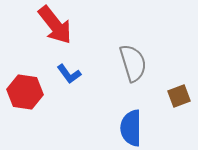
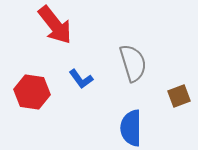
blue L-shape: moved 12 px right, 5 px down
red hexagon: moved 7 px right
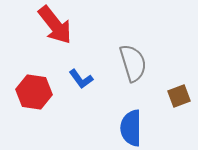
red hexagon: moved 2 px right
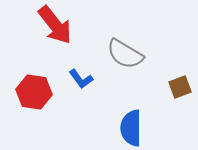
gray semicircle: moved 8 px left, 9 px up; rotated 138 degrees clockwise
brown square: moved 1 px right, 9 px up
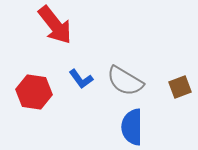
gray semicircle: moved 27 px down
blue semicircle: moved 1 px right, 1 px up
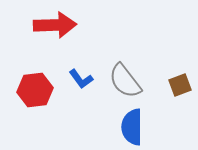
red arrow: rotated 54 degrees counterclockwise
gray semicircle: rotated 21 degrees clockwise
brown square: moved 2 px up
red hexagon: moved 1 px right, 2 px up; rotated 16 degrees counterclockwise
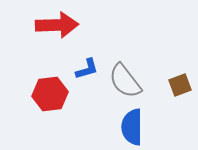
red arrow: moved 2 px right
blue L-shape: moved 6 px right, 10 px up; rotated 70 degrees counterclockwise
red hexagon: moved 15 px right, 4 px down
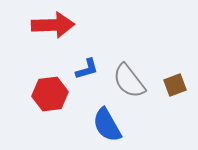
red arrow: moved 4 px left
gray semicircle: moved 4 px right
brown square: moved 5 px left
blue semicircle: moved 25 px left, 2 px up; rotated 30 degrees counterclockwise
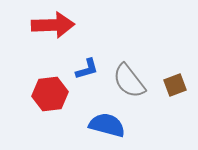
blue semicircle: rotated 135 degrees clockwise
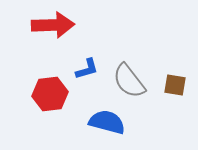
brown square: rotated 30 degrees clockwise
blue semicircle: moved 3 px up
